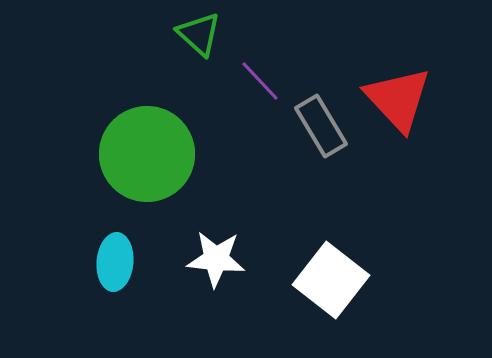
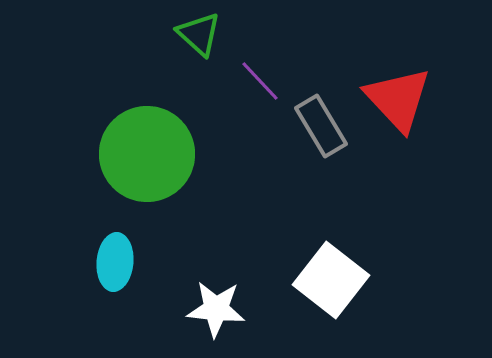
white star: moved 50 px down
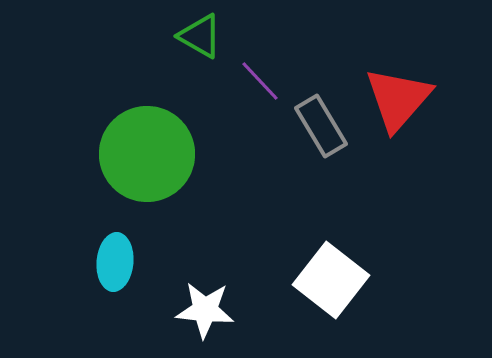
green triangle: moved 1 px right, 2 px down; rotated 12 degrees counterclockwise
red triangle: rotated 24 degrees clockwise
white star: moved 11 px left, 1 px down
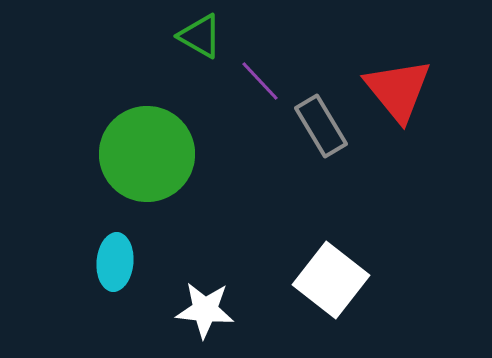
red triangle: moved 9 px up; rotated 20 degrees counterclockwise
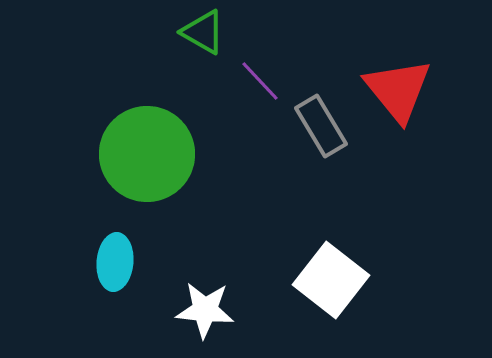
green triangle: moved 3 px right, 4 px up
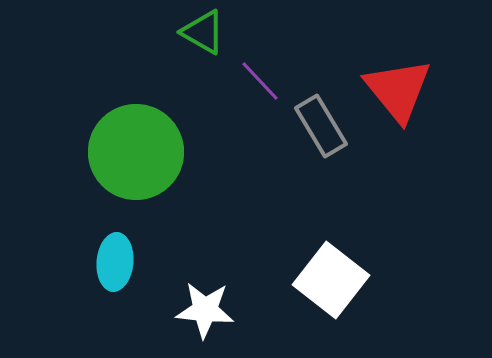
green circle: moved 11 px left, 2 px up
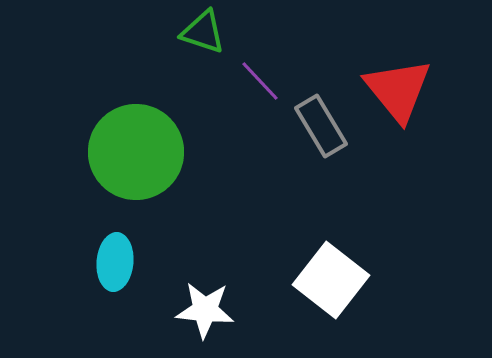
green triangle: rotated 12 degrees counterclockwise
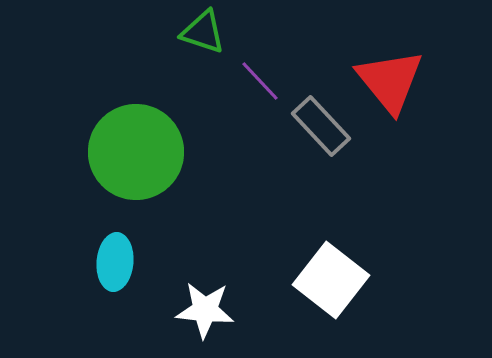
red triangle: moved 8 px left, 9 px up
gray rectangle: rotated 12 degrees counterclockwise
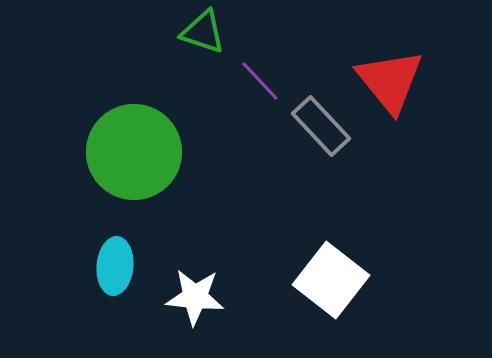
green circle: moved 2 px left
cyan ellipse: moved 4 px down
white star: moved 10 px left, 13 px up
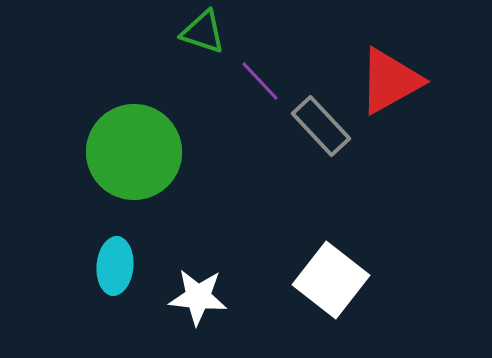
red triangle: rotated 40 degrees clockwise
white star: moved 3 px right
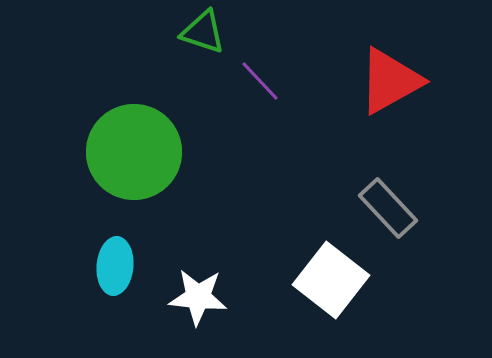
gray rectangle: moved 67 px right, 82 px down
